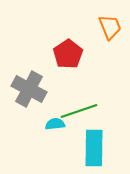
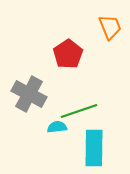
gray cross: moved 5 px down
cyan semicircle: moved 2 px right, 3 px down
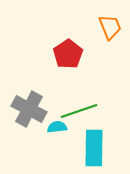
gray cross: moved 15 px down
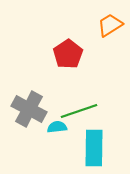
orange trapezoid: moved 2 px up; rotated 100 degrees counterclockwise
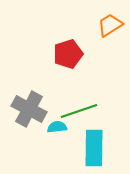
red pentagon: rotated 16 degrees clockwise
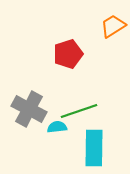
orange trapezoid: moved 3 px right, 1 px down
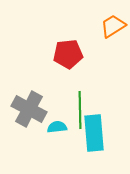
red pentagon: rotated 12 degrees clockwise
green line: moved 1 px right, 1 px up; rotated 72 degrees counterclockwise
cyan rectangle: moved 15 px up; rotated 6 degrees counterclockwise
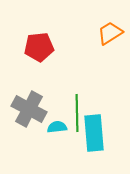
orange trapezoid: moved 3 px left, 7 px down
red pentagon: moved 29 px left, 7 px up
green line: moved 3 px left, 3 px down
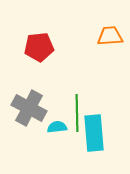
orange trapezoid: moved 3 px down; rotated 28 degrees clockwise
gray cross: moved 1 px up
